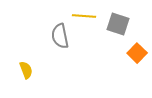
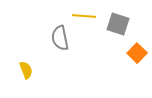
gray semicircle: moved 2 px down
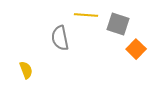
yellow line: moved 2 px right, 1 px up
orange square: moved 1 px left, 4 px up
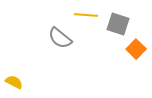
gray semicircle: rotated 40 degrees counterclockwise
yellow semicircle: moved 12 px left, 12 px down; rotated 42 degrees counterclockwise
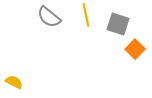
yellow line: rotated 75 degrees clockwise
gray semicircle: moved 11 px left, 21 px up
orange square: moved 1 px left
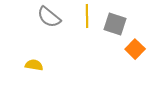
yellow line: moved 1 px right, 1 px down; rotated 10 degrees clockwise
gray square: moved 3 px left
yellow semicircle: moved 20 px right, 17 px up; rotated 18 degrees counterclockwise
